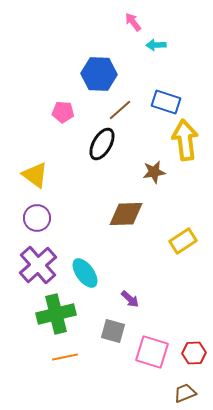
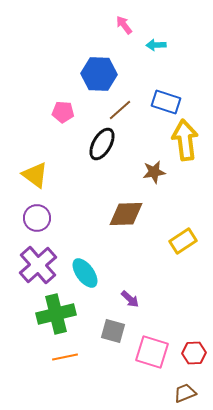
pink arrow: moved 9 px left, 3 px down
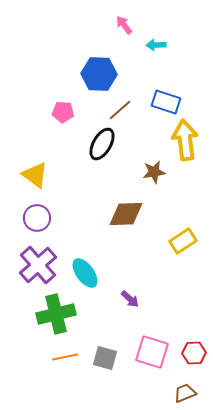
gray square: moved 8 px left, 27 px down
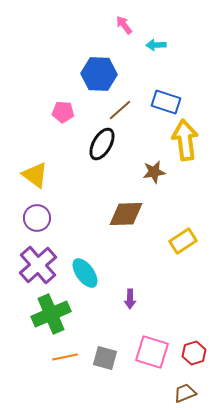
purple arrow: rotated 48 degrees clockwise
green cross: moved 5 px left; rotated 9 degrees counterclockwise
red hexagon: rotated 15 degrees counterclockwise
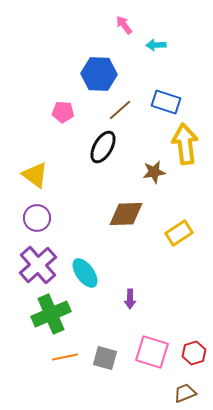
yellow arrow: moved 4 px down
black ellipse: moved 1 px right, 3 px down
yellow rectangle: moved 4 px left, 8 px up
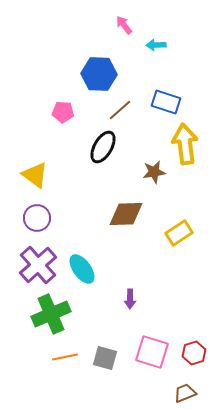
cyan ellipse: moved 3 px left, 4 px up
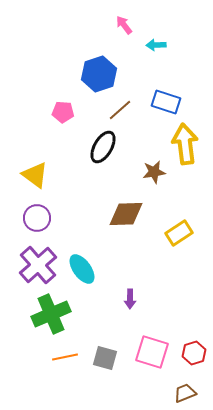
blue hexagon: rotated 20 degrees counterclockwise
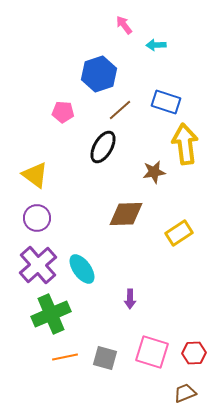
red hexagon: rotated 15 degrees clockwise
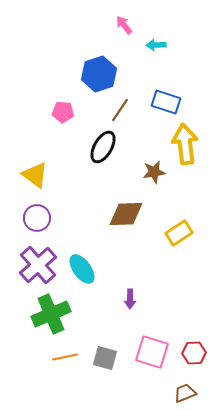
brown line: rotated 15 degrees counterclockwise
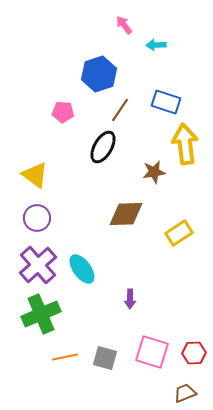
green cross: moved 10 px left
